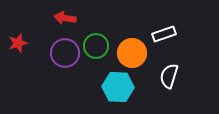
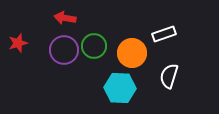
green circle: moved 2 px left
purple circle: moved 1 px left, 3 px up
cyan hexagon: moved 2 px right, 1 px down
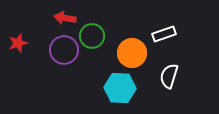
green circle: moved 2 px left, 10 px up
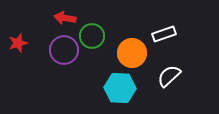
white semicircle: rotated 30 degrees clockwise
